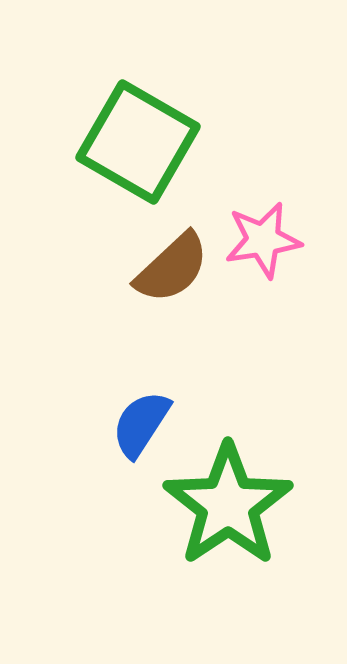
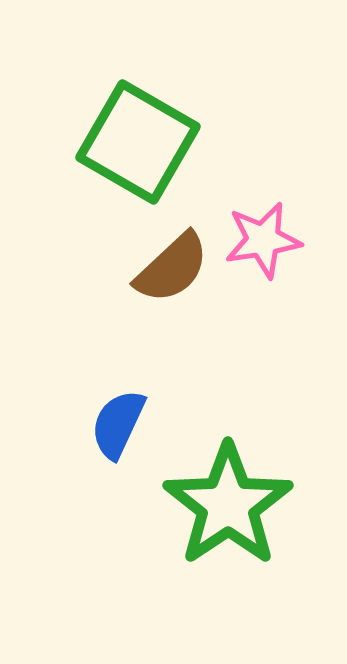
blue semicircle: moved 23 px left; rotated 8 degrees counterclockwise
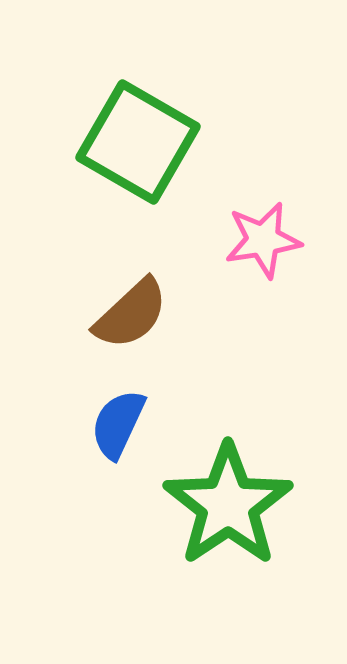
brown semicircle: moved 41 px left, 46 px down
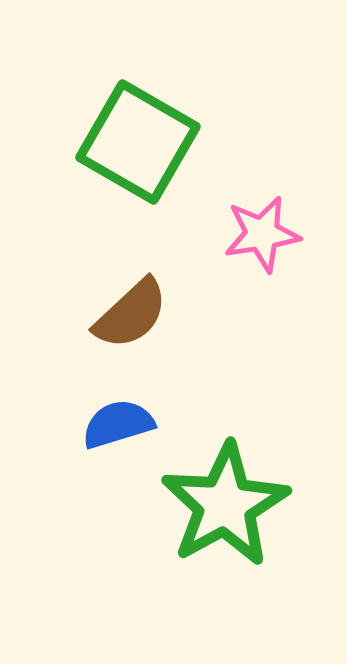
pink star: moved 1 px left, 6 px up
blue semicircle: rotated 48 degrees clockwise
green star: moved 3 px left; rotated 5 degrees clockwise
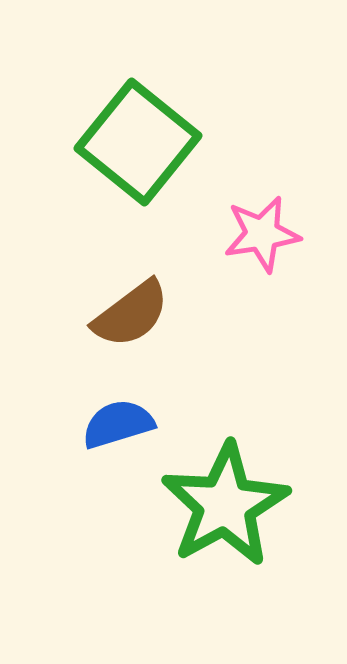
green square: rotated 9 degrees clockwise
brown semicircle: rotated 6 degrees clockwise
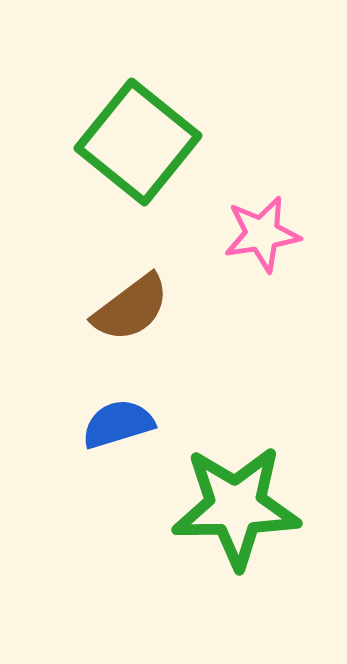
brown semicircle: moved 6 px up
green star: moved 11 px right, 2 px down; rotated 28 degrees clockwise
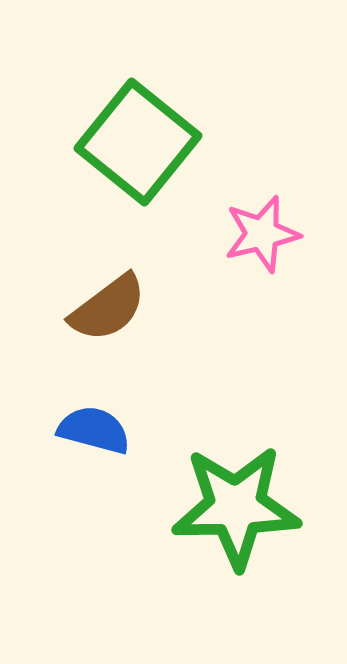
pink star: rotated 4 degrees counterclockwise
brown semicircle: moved 23 px left
blue semicircle: moved 24 px left, 6 px down; rotated 32 degrees clockwise
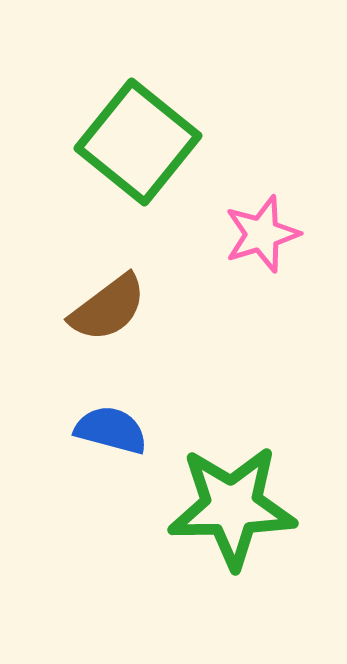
pink star: rotated 4 degrees counterclockwise
blue semicircle: moved 17 px right
green star: moved 4 px left
